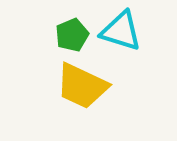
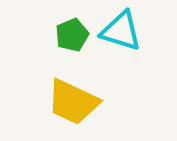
yellow trapezoid: moved 9 px left, 16 px down
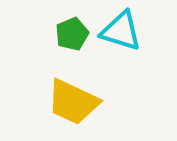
green pentagon: moved 1 px up
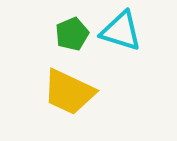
yellow trapezoid: moved 4 px left, 10 px up
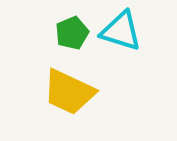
green pentagon: moved 1 px up
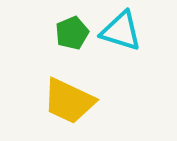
yellow trapezoid: moved 9 px down
